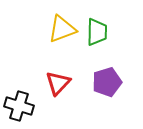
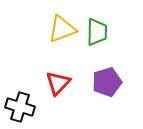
black cross: moved 1 px right, 1 px down
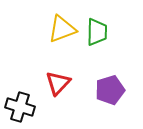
purple pentagon: moved 3 px right, 8 px down
